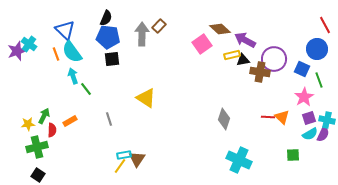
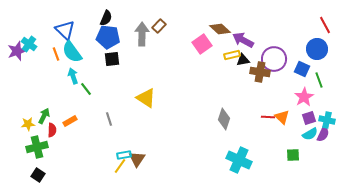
purple arrow at (245, 40): moved 2 px left
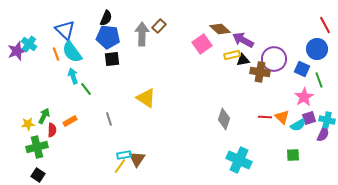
red line at (268, 117): moved 3 px left
cyan semicircle at (310, 134): moved 12 px left, 9 px up
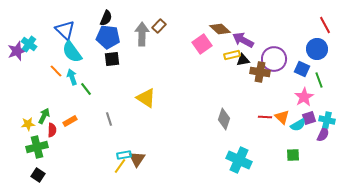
orange line at (56, 54): moved 17 px down; rotated 24 degrees counterclockwise
cyan arrow at (73, 76): moved 1 px left, 1 px down
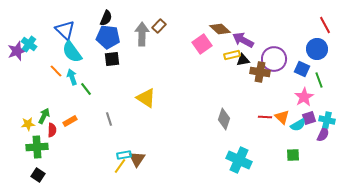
green cross at (37, 147): rotated 10 degrees clockwise
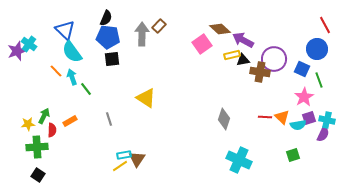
cyan semicircle at (298, 125): rotated 21 degrees clockwise
green square at (293, 155): rotated 16 degrees counterclockwise
yellow line at (120, 166): rotated 21 degrees clockwise
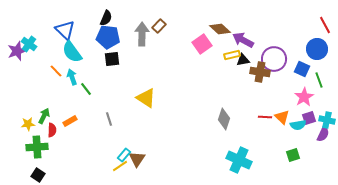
cyan rectangle at (124, 155): rotated 40 degrees counterclockwise
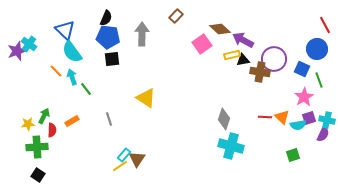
brown rectangle at (159, 26): moved 17 px right, 10 px up
orange rectangle at (70, 121): moved 2 px right
cyan cross at (239, 160): moved 8 px left, 14 px up; rotated 10 degrees counterclockwise
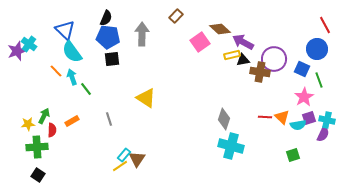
purple arrow at (243, 40): moved 2 px down
pink square at (202, 44): moved 2 px left, 2 px up
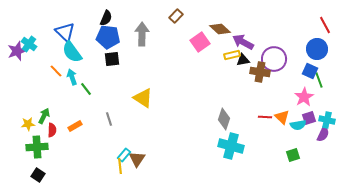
blue triangle at (65, 30): moved 2 px down
blue square at (302, 69): moved 8 px right, 2 px down
yellow triangle at (146, 98): moved 3 px left
orange rectangle at (72, 121): moved 3 px right, 5 px down
yellow line at (120, 166): rotated 63 degrees counterclockwise
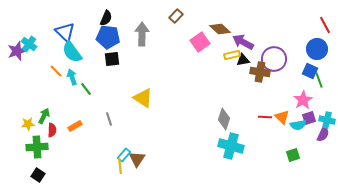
pink star at (304, 97): moved 1 px left, 3 px down
